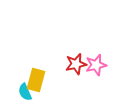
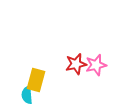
cyan semicircle: moved 2 px right, 3 px down; rotated 18 degrees clockwise
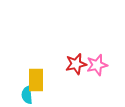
pink star: moved 1 px right
yellow rectangle: rotated 15 degrees counterclockwise
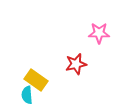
pink star: moved 2 px right, 32 px up; rotated 15 degrees clockwise
yellow rectangle: rotated 55 degrees counterclockwise
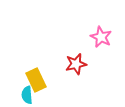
pink star: moved 2 px right, 4 px down; rotated 25 degrees clockwise
yellow rectangle: rotated 30 degrees clockwise
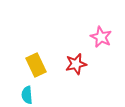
yellow rectangle: moved 15 px up
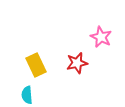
red star: moved 1 px right, 1 px up
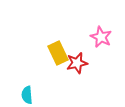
yellow rectangle: moved 22 px right, 12 px up
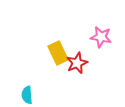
pink star: rotated 15 degrees counterclockwise
red star: rotated 10 degrees counterclockwise
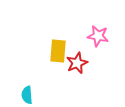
pink star: moved 3 px left, 1 px up
yellow rectangle: moved 2 px up; rotated 30 degrees clockwise
